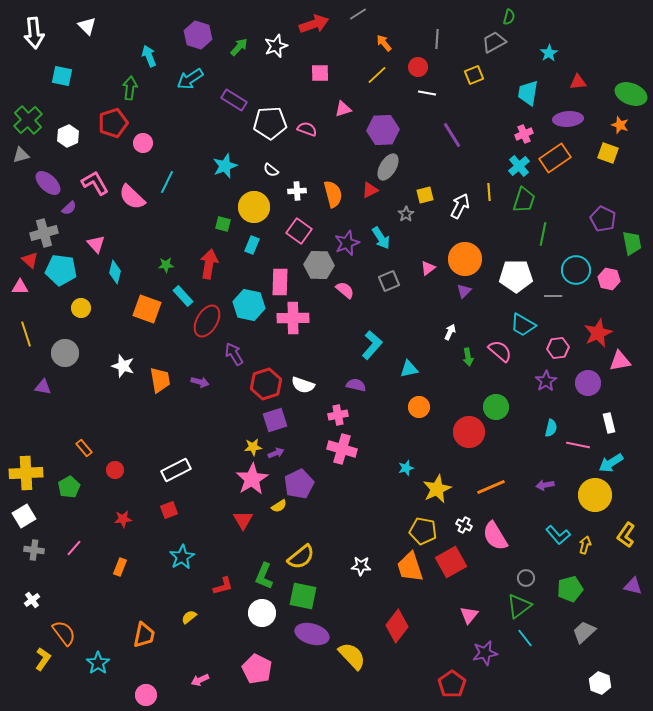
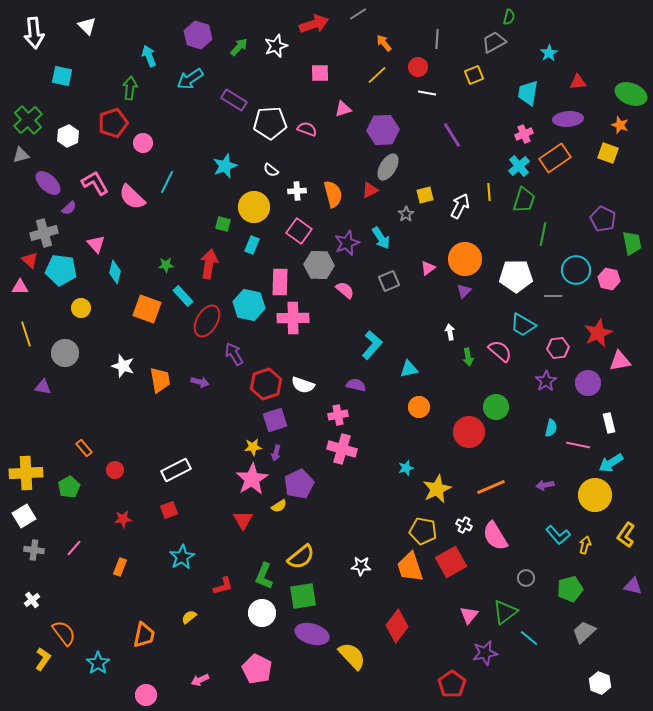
white arrow at (450, 332): rotated 35 degrees counterclockwise
purple arrow at (276, 453): rotated 126 degrees clockwise
green square at (303, 596): rotated 20 degrees counterclockwise
green triangle at (519, 606): moved 14 px left, 6 px down
cyan line at (525, 638): moved 4 px right; rotated 12 degrees counterclockwise
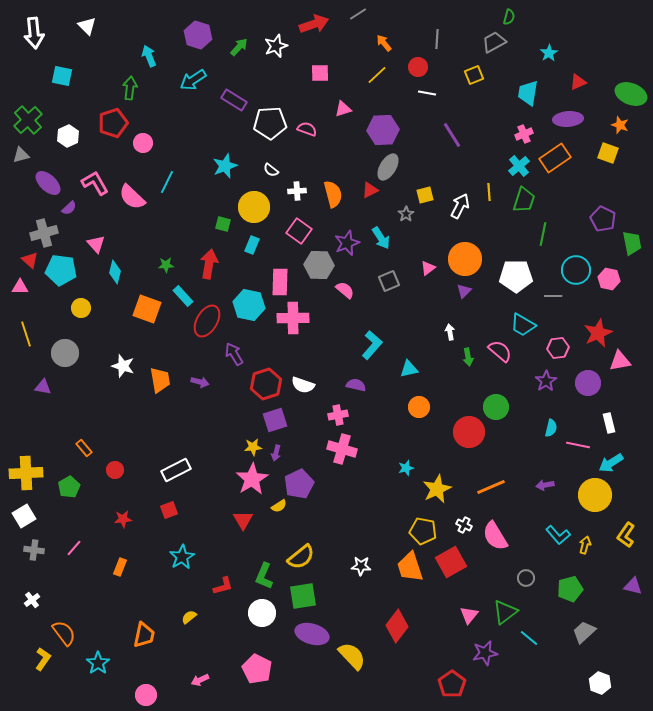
cyan arrow at (190, 79): moved 3 px right, 1 px down
red triangle at (578, 82): rotated 18 degrees counterclockwise
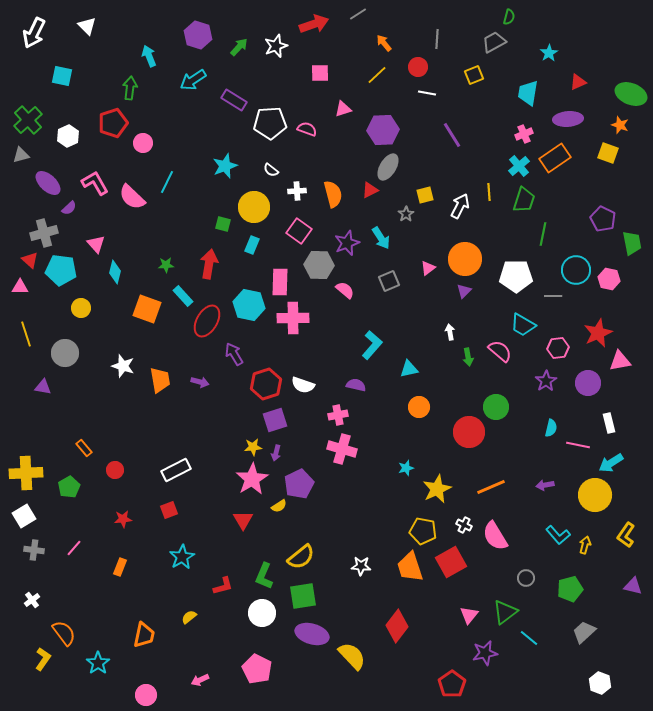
white arrow at (34, 33): rotated 32 degrees clockwise
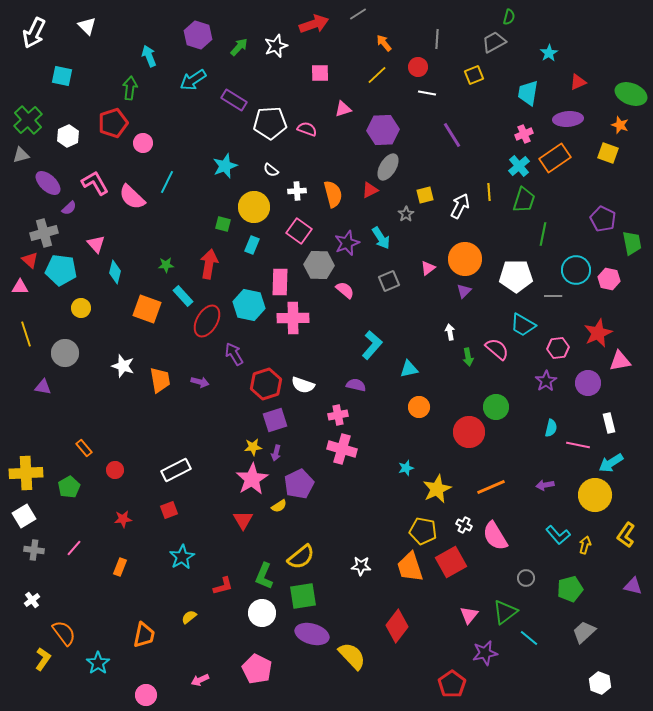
pink semicircle at (500, 351): moved 3 px left, 2 px up
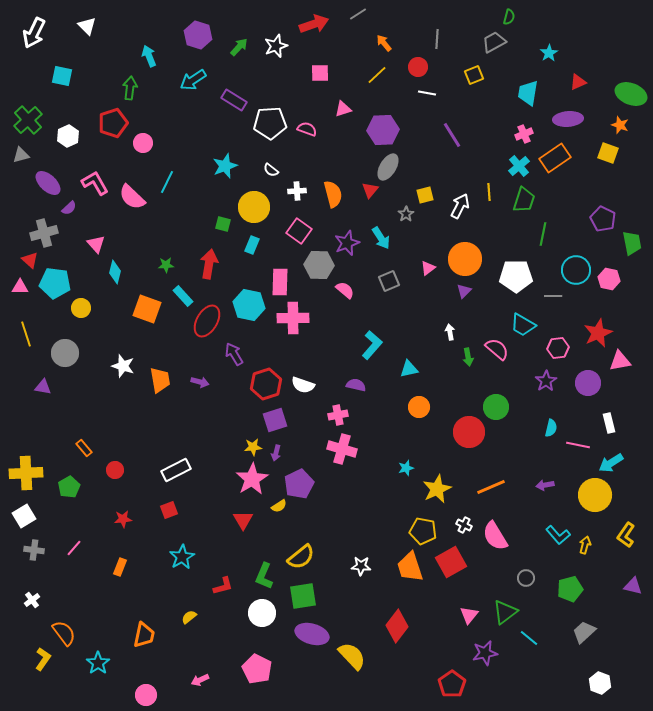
red triangle at (370, 190): rotated 24 degrees counterclockwise
cyan pentagon at (61, 270): moved 6 px left, 13 px down
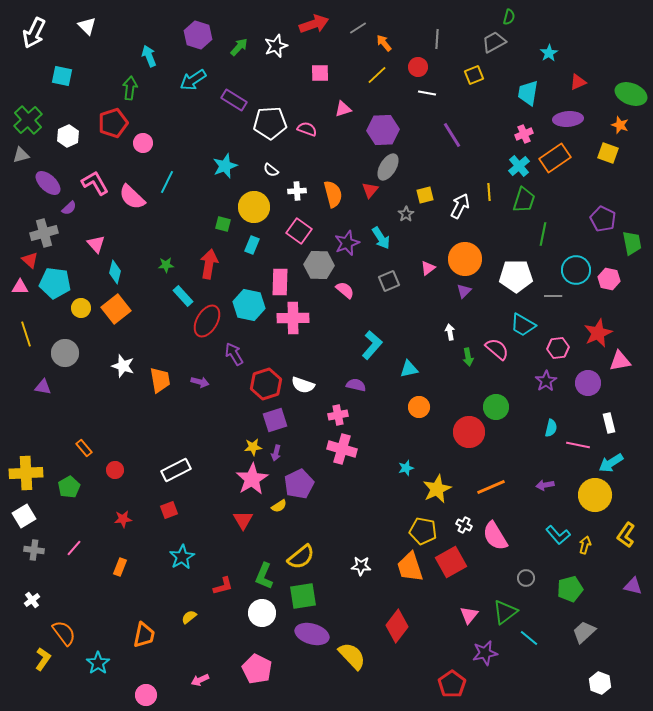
gray line at (358, 14): moved 14 px down
orange square at (147, 309): moved 31 px left; rotated 32 degrees clockwise
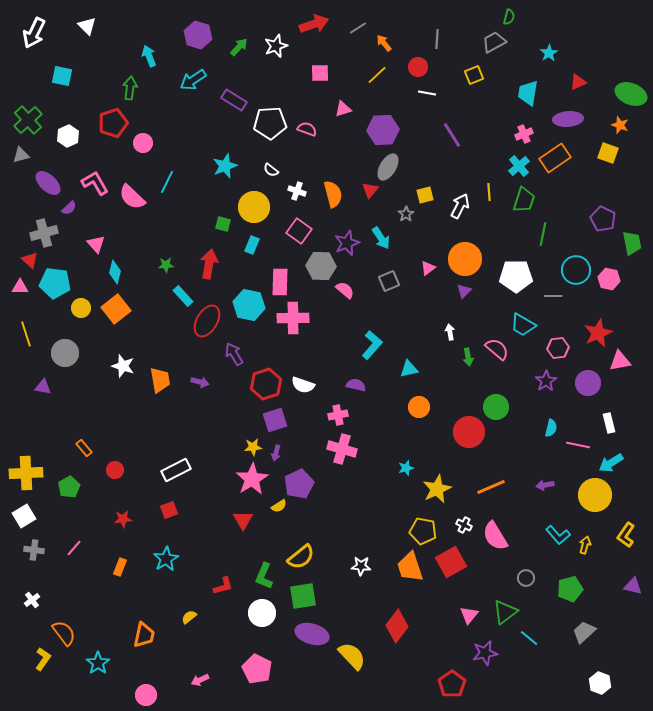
white cross at (297, 191): rotated 24 degrees clockwise
gray hexagon at (319, 265): moved 2 px right, 1 px down
cyan star at (182, 557): moved 16 px left, 2 px down
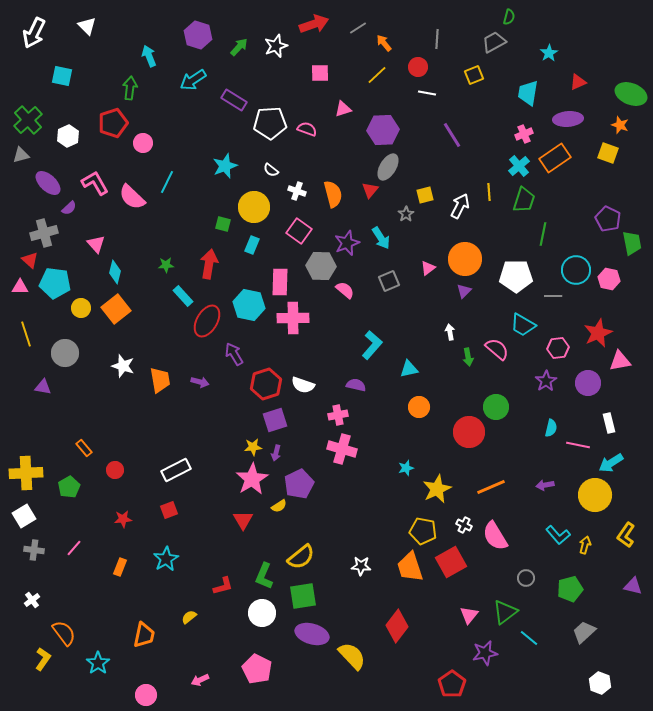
purple pentagon at (603, 219): moved 5 px right
